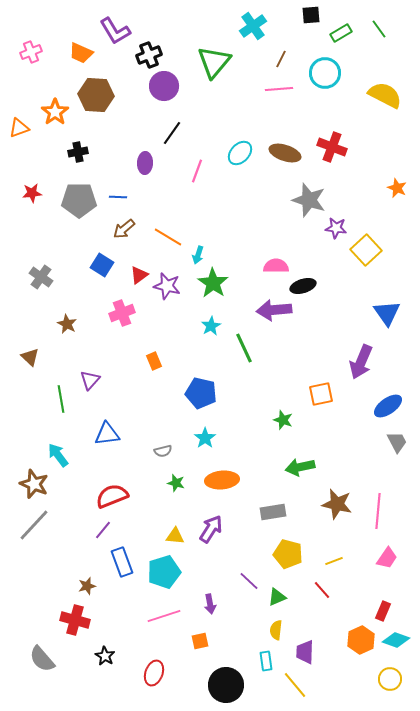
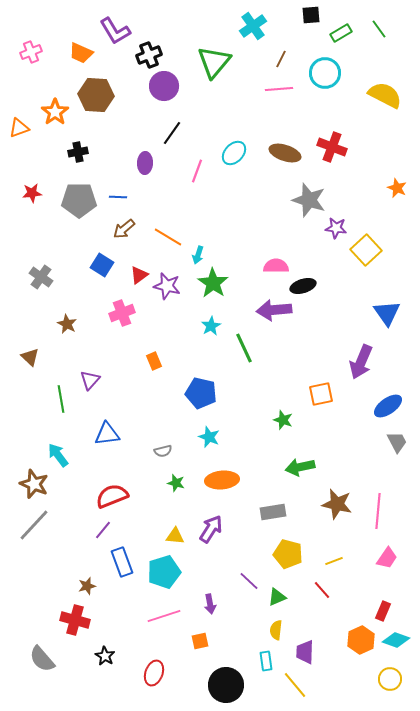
cyan ellipse at (240, 153): moved 6 px left
cyan star at (205, 438): moved 4 px right, 1 px up; rotated 15 degrees counterclockwise
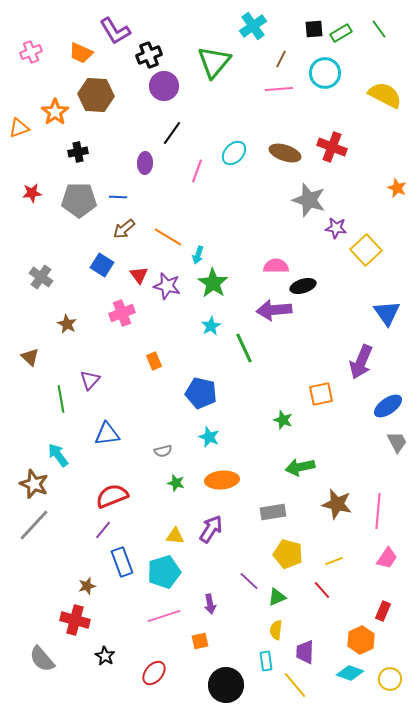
black square at (311, 15): moved 3 px right, 14 px down
red triangle at (139, 275): rotated 30 degrees counterclockwise
cyan diamond at (396, 640): moved 46 px left, 33 px down
red ellipse at (154, 673): rotated 20 degrees clockwise
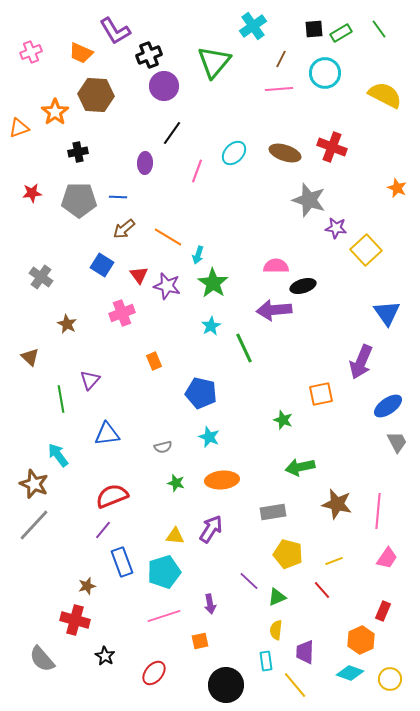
gray semicircle at (163, 451): moved 4 px up
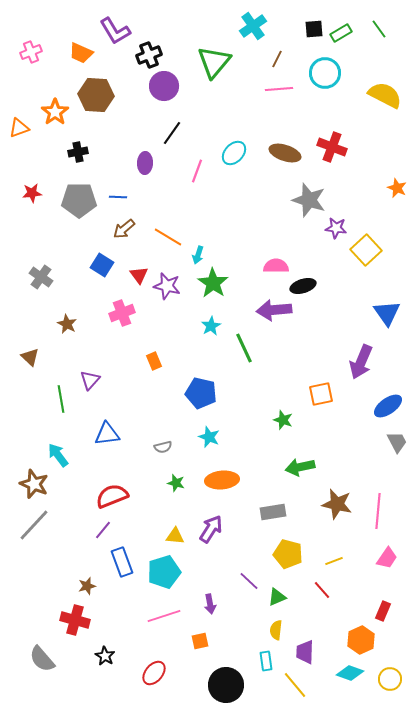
brown line at (281, 59): moved 4 px left
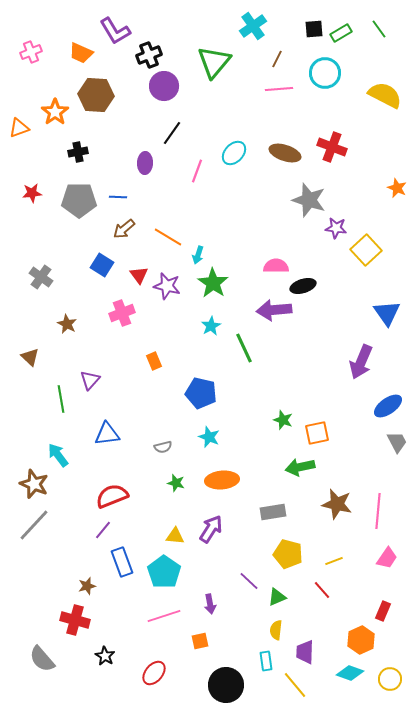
orange square at (321, 394): moved 4 px left, 39 px down
cyan pentagon at (164, 572): rotated 20 degrees counterclockwise
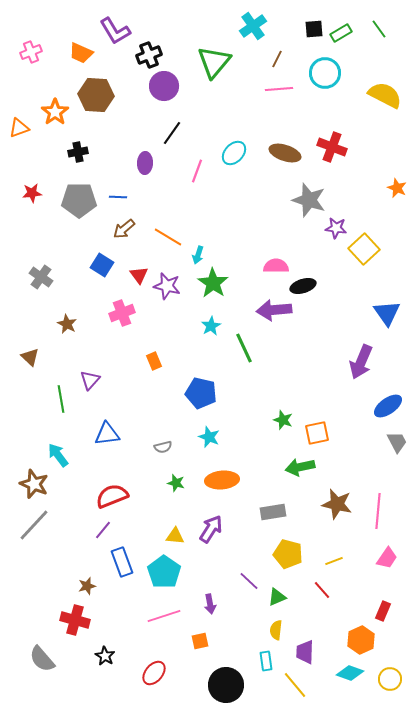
yellow square at (366, 250): moved 2 px left, 1 px up
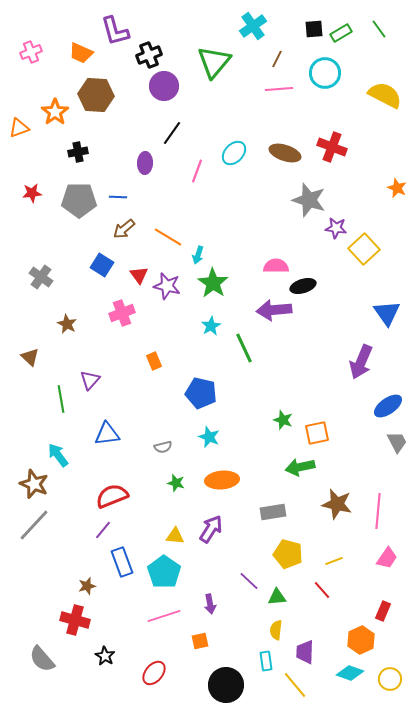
purple L-shape at (115, 31): rotated 16 degrees clockwise
green triangle at (277, 597): rotated 18 degrees clockwise
